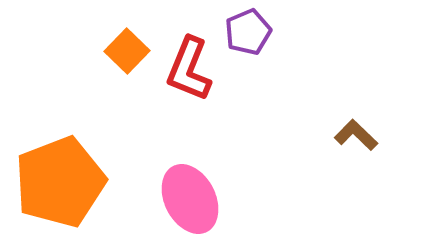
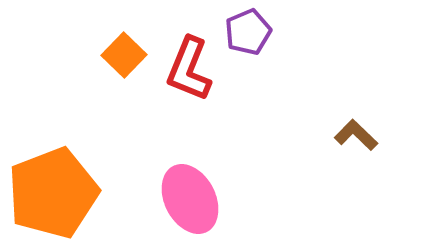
orange square: moved 3 px left, 4 px down
orange pentagon: moved 7 px left, 11 px down
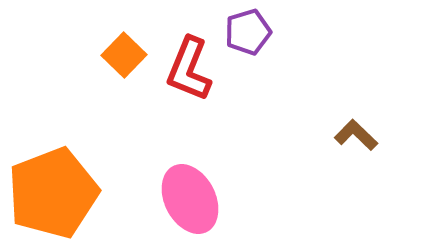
purple pentagon: rotated 6 degrees clockwise
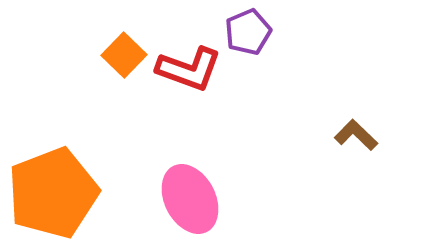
purple pentagon: rotated 6 degrees counterclockwise
red L-shape: rotated 92 degrees counterclockwise
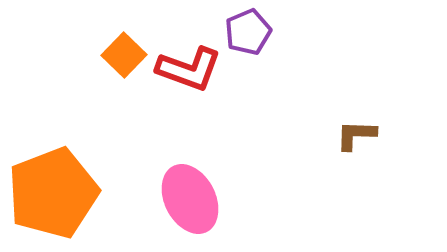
brown L-shape: rotated 42 degrees counterclockwise
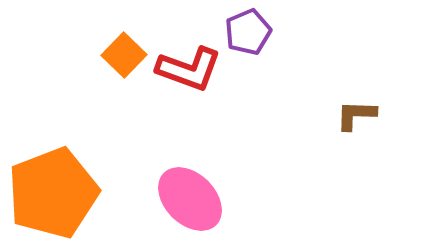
brown L-shape: moved 20 px up
pink ellipse: rotated 18 degrees counterclockwise
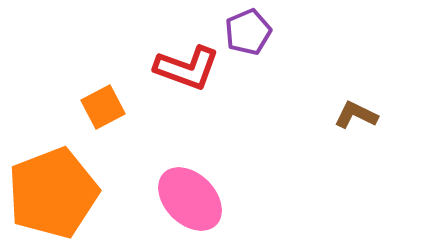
orange square: moved 21 px left, 52 px down; rotated 18 degrees clockwise
red L-shape: moved 2 px left, 1 px up
brown L-shape: rotated 24 degrees clockwise
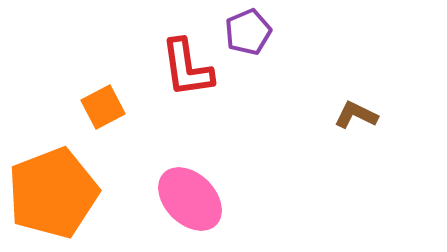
red L-shape: rotated 62 degrees clockwise
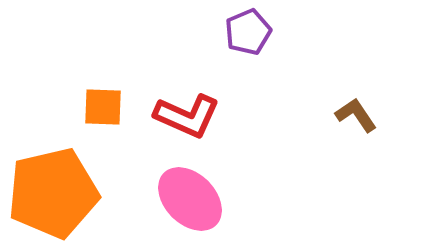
red L-shape: moved 48 px down; rotated 58 degrees counterclockwise
orange square: rotated 30 degrees clockwise
brown L-shape: rotated 30 degrees clockwise
orange pentagon: rotated 8 degrees clockwise
